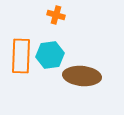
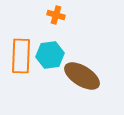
brown ellipse: rotated 27 degrees clockwise
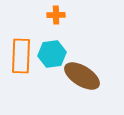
orange cross: rotated 18 degrees counterclockwise
cyan hexagon: moved 2 px right, 1 px up
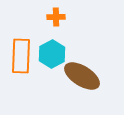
orange cross: moved 2 px down
cyan hexagon: rotated 20 degrees counterclockwise
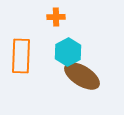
cyan hexagon: moved 16 px right, 2 px up
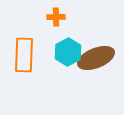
orange rectangle: moved 3 px right, 1 px up
brown ellipse: moved 14 px right, 18 px up; rotated 54 degrees counterclockwise
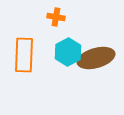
orange cross: rotated 12 degrees clockwise
brown ellipse: rotated 6 degrees clockwise
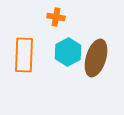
brown ellipse: rotated 57 degrees counterclockwise
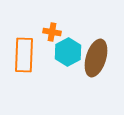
orange cross: moved 4 px left, 15 px down
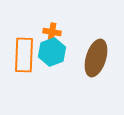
cyan hexagon: moved 16 px left; rotated 8 degrees clockwise
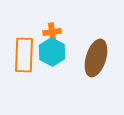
orange cross: rotated 18 degrees counterclockwise
cyan hexagon: rotated 12 degrees counterclockwise
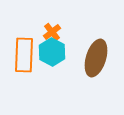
orange cross: rotated 30 degrees counterclockwise
